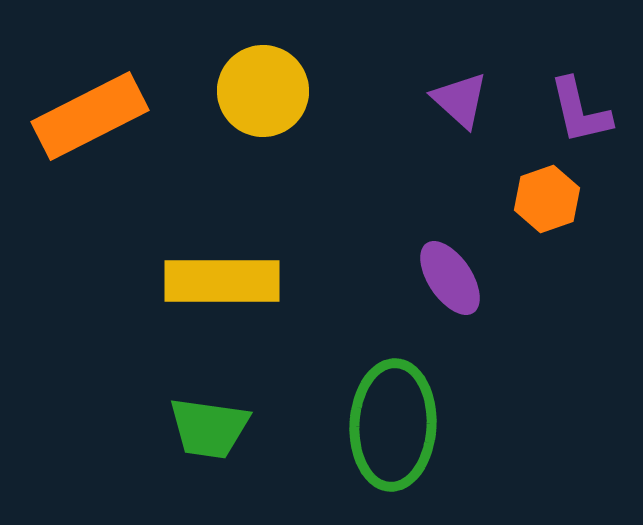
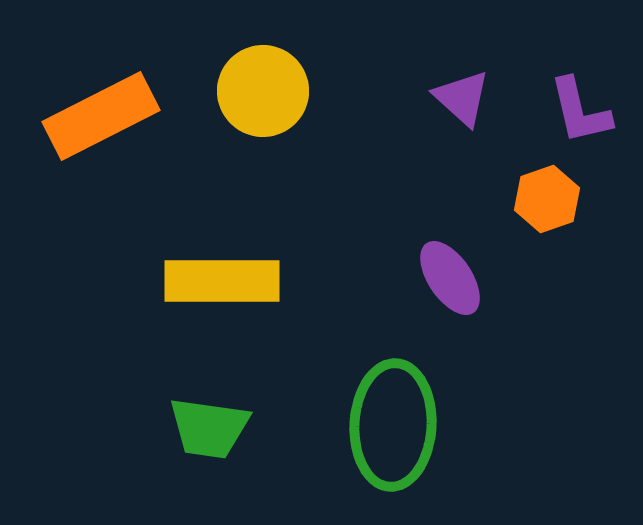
purple triangle: moved 2 px right, 2 px up
orange rectangle: moved 11 px right
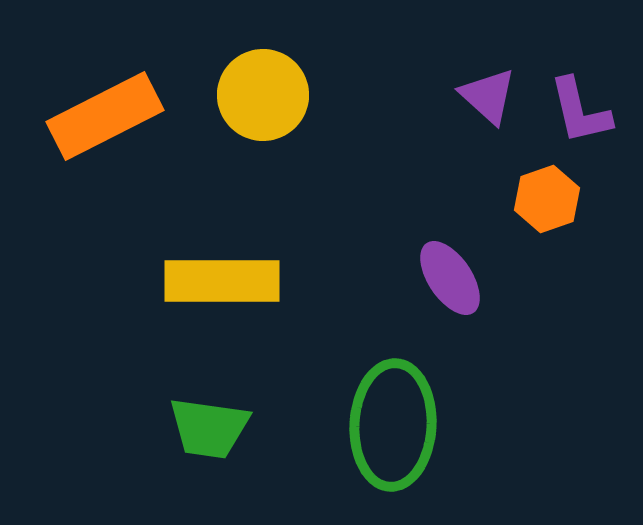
yellow circle: moved 4 px down
purple triangle: moved 26 px right, 2 px up
orange rectangle: moved 4 px right
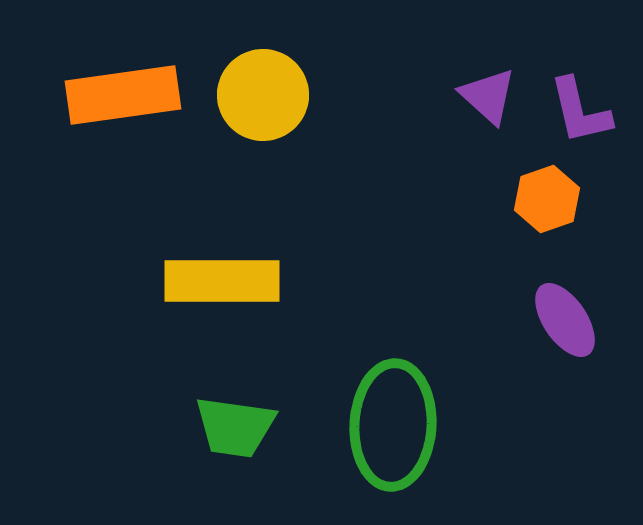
orange rectangle: moved 18 px right, 21 px up; rotated 19 degrees clockwise
purple ellipse: moved 115 px right, 42 px down
green trapezoid: moved 26 px right, 1 px up
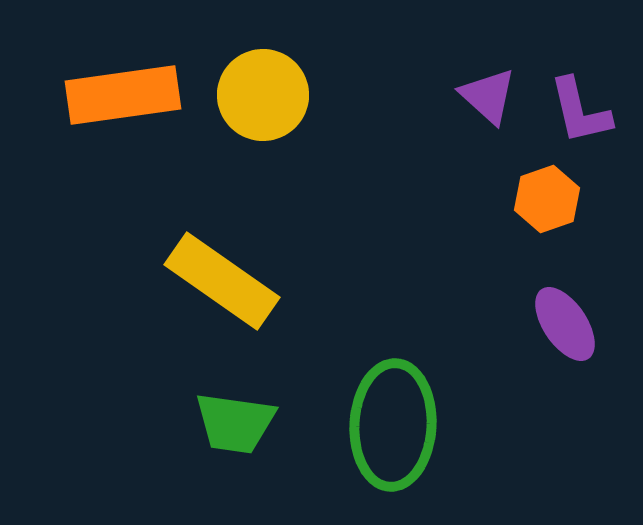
yellow rectangle: rotated 35 degrees clockwise
purple ellipse: moved 4 px down
green trapezoid: moved 4 px up
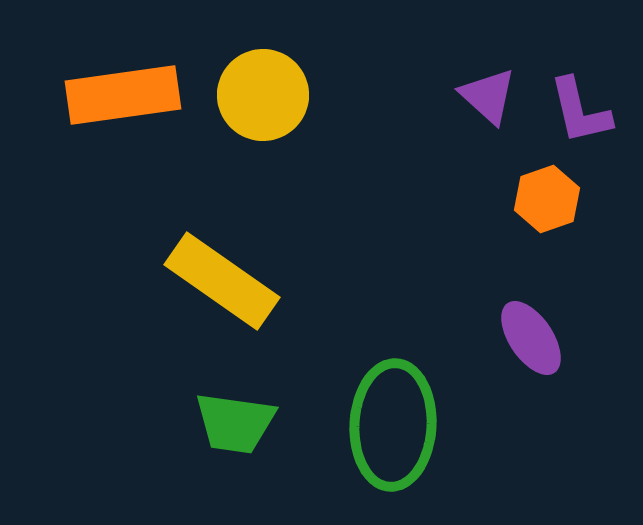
purple ellipse: moved 34 px left, 14 px down
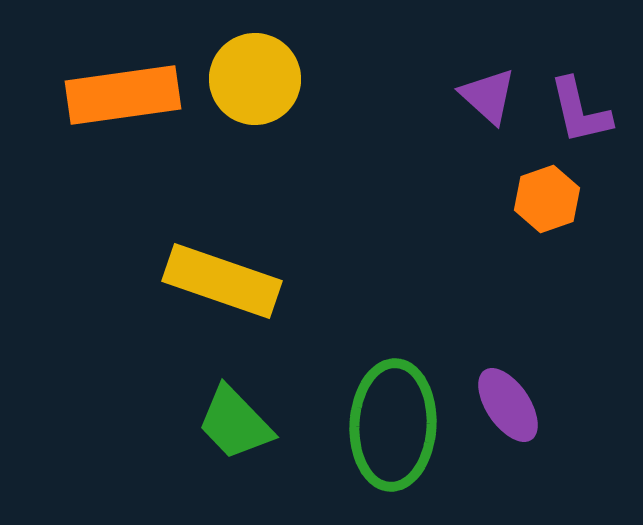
yellow circle: moved 8 px left, 16 px up
yellow rectangle: rotated 16 degrees counterclockwise
purple ellipse: moved 23 px left, 67 px down
green trapezoid: rotated 38 degrees clockwise
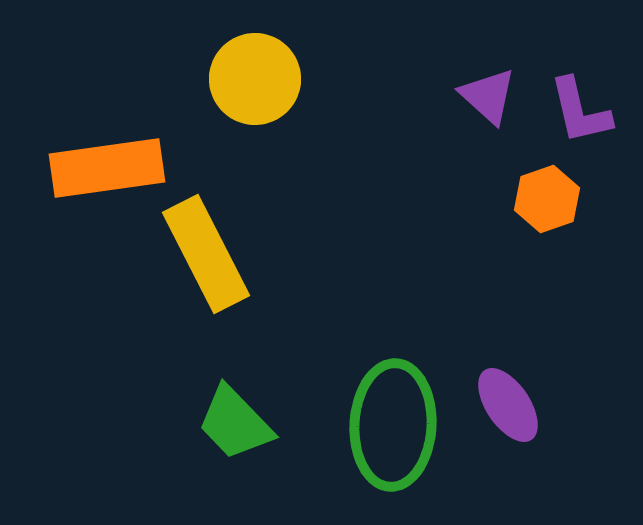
orange rectangle: moved 16 px left, 73 px down
yellow rectangle: moved 16 px left, 27 px up; rotated 44 degrees clockwise
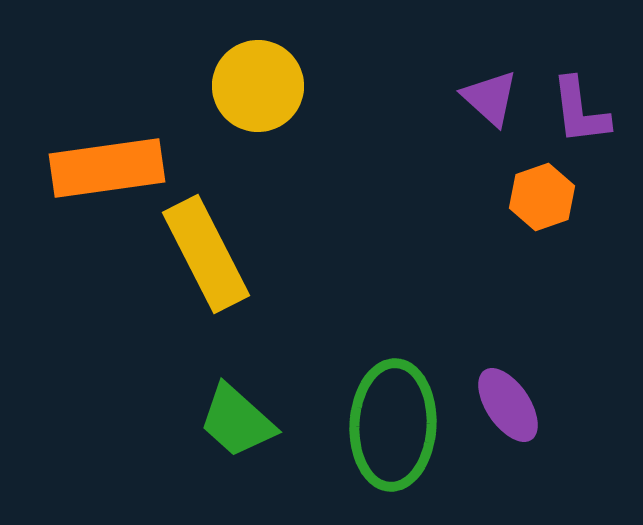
yellow circle: moved 3 px right, 7 px down
purple triangle: moved 2 px right, 2 px down
purple L-shape: rotated 6 degrees clockwise
orange hexagon: moved 5 px left, 2 px up
green trapezoid: moved 2 px right, 2 px up; rotated 4 degrees counterclockwise
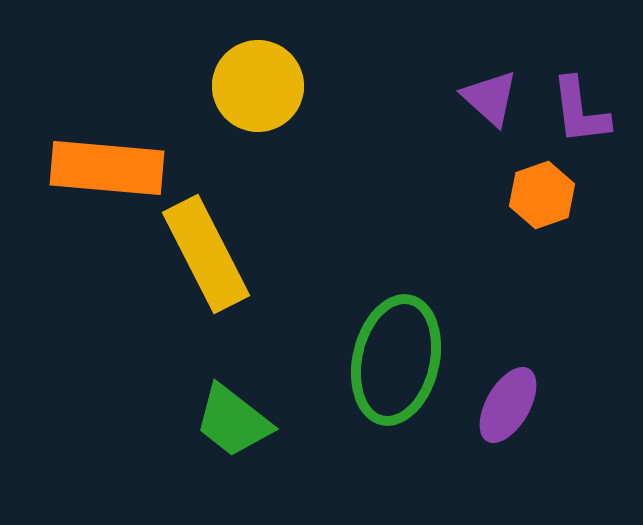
orange rectangle: rotated 13 degrees clockwise
orange hexagon: moved 2 px up
purple ellipse: rotated 64 degrees clockwise
green trapezoid: moved 4 px left; rotated 4 degrees counterclockwise
green ellipse: moved 3 px right, 65 px up; rotated 10 degrees clockwise
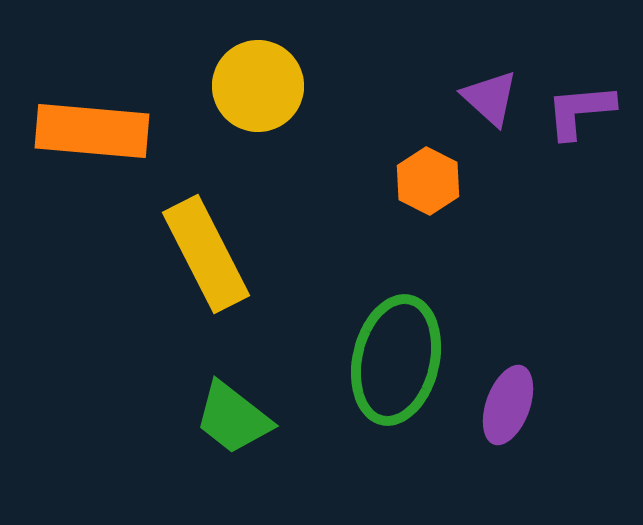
purple L-shape: rotated 92 degrees clockwise
orange rectangle: moved 15 px left, 37 px up
orange hexagon: moved 114 px left, 14 px up; rotated 14 degrees counterclockwise
purple ellipse: rotated 10 degrees counterclockwise
green trapezoid: moved 3 px up
